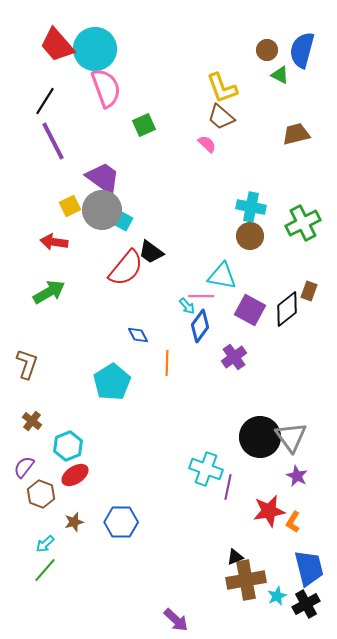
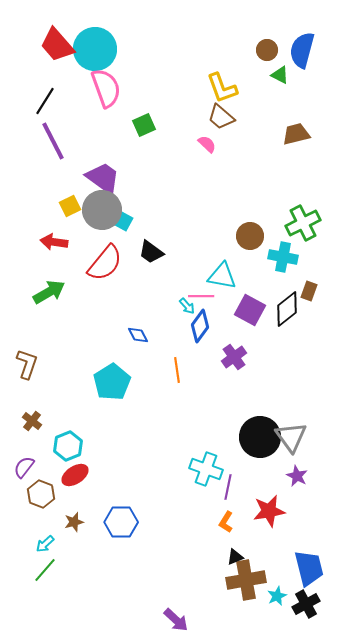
cyan cross at (251, 207): moved 32 px right, 50 px down
red semicircle at (126, 268): moved 21 px left, 5 px up
orange line at (167, 363): moved 10 px right, 7 px down; rotated 10 degrees counterclockwise
orange L-shape at (293, 522): moved 67 px left
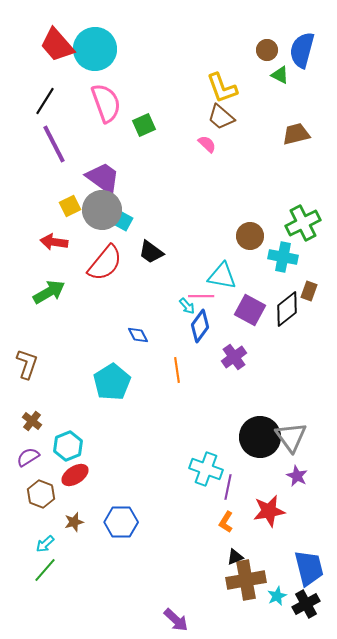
pink semicircle at (106, 88): moved 15 px down
purple line at (53, 141): moved 1 px right, 3 px down
purple semicircle at (24, 467): moved 4 px right, 10 px up; rotated 20 degrees clockwise
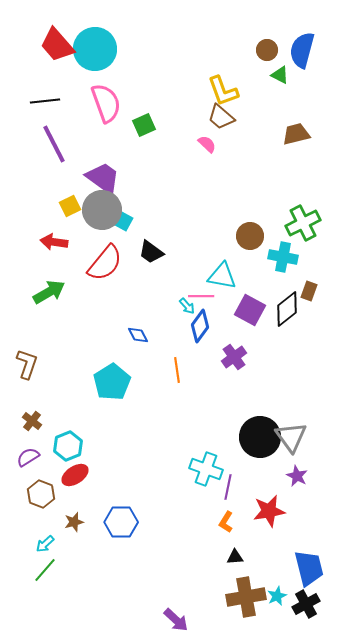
yellow L-shape at (222, 88): moved 1 px right, 3 px down
black line at (45, 101): rotated 52 degrees clockwise
black triangle at (235, 557): rotated 18 degrees clockwise
brown cross at (246, 580): moved 17 px down
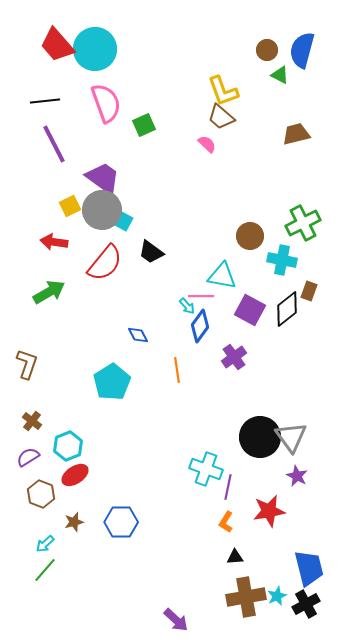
cyan cross at (283, 257): moved 1 px left, 3 px down
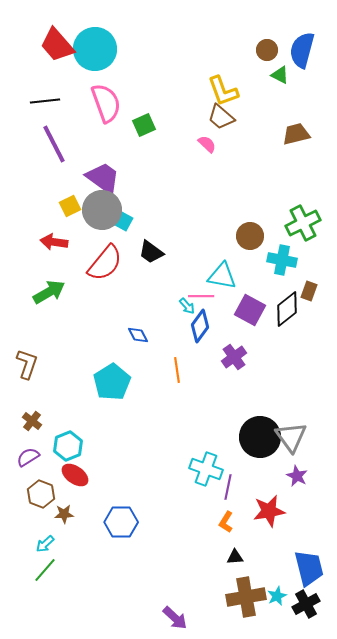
red ellipse at (75, 475): rotated 68 degrees clockwise
brown star at (74, 522): moved 10 px left, 8 px up; rotated 12 degrees clockwise
purple arrow at (176, 620): moved 1 px left, 2 px up
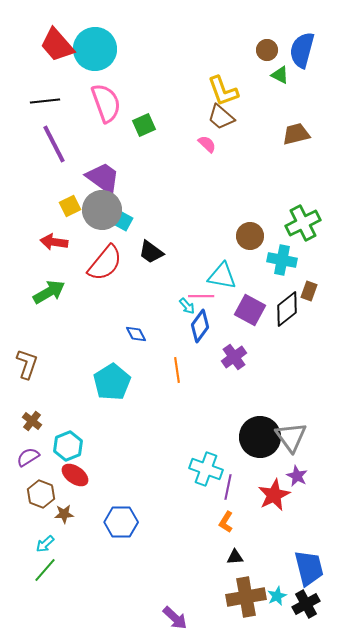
blue diamond at (138, 335): moved 2 px left, 1 px up
red star at (269, 511): moved 5 px right, 16 px up; rotated 16 degrees counterclockwise
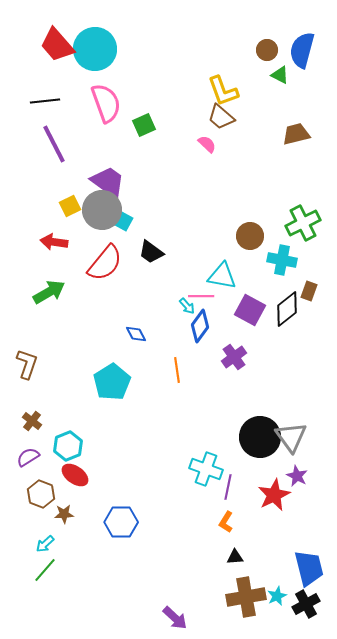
purple trapezoid at (103, 178): moved 5 px right, 4 px down
